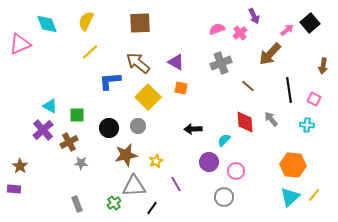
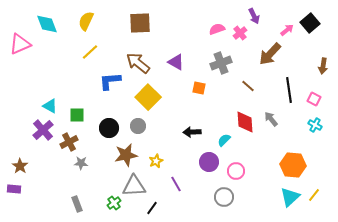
orange square at (181, 88): moved 18 px right
cyan cross at (307, 125): moved 8 px right; rotated 24 degrees clockwise
black arrow at (193, 129): moved 1 px left, 3 px down
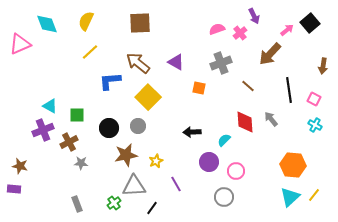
purple cross at (43, 130): rotated 20 degrees clockwise
brown star at (20, 166): rotated 21 degrees counterclockwise
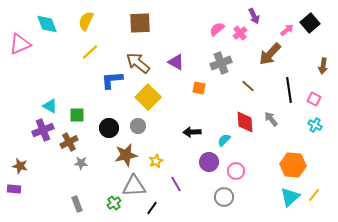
pink semicircle at (217, 29): rotated 21 degrees counterclockwise
blue L-shape at (110, 81): moved 2 px right, 1 px up
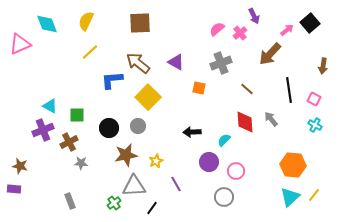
brown line at (248, 86): moved 1 px left, 3 px down
gray rectangle at (77, 204): moved 7 px left, 3 px up
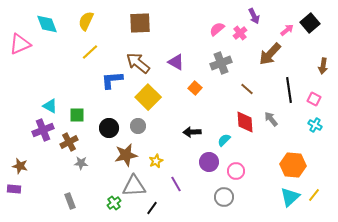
orange square at (199, 88): moved 4 px left; rotated 32 degrees clockwise
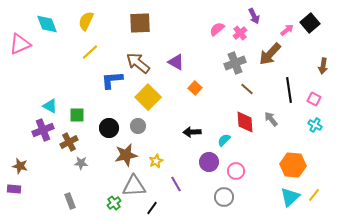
gray cross at (221, 63): moved 14 px right
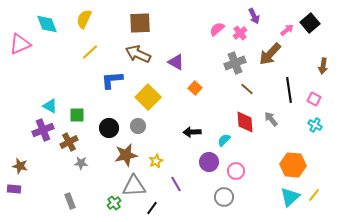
yellow semicircle at (86, 21): moved 2 px left, 2 px up
brown arrow at (138, 63): moved 9 px up; rotated 15 degrees counterclockwise
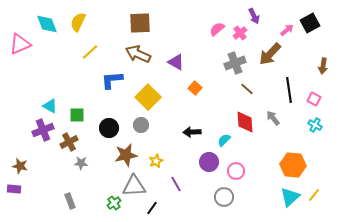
yellow semicircle at (84, 19): moved 6 px left, 3 px down
black square at (310, 23): rotated 12 degrees clockwise
gray arrow at (271, 119): moved 2 px right, 1 px up
gray circle at (138, 126): moved 3 px right, 1 px up
